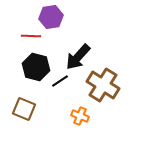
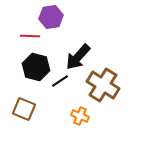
red line: moved 1 px left
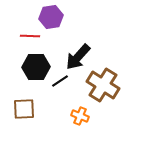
black hexagon: rotated 16 degrees counterclockwise
brown square: rotated 25 degrees counterclockwise
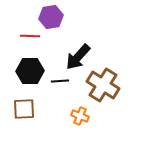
black hexagon: moved 6 px left, 4 px down
black line: rotated 30 degrees clockwise
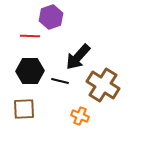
purple hexagon: rotated 10 degrees counterclockwise
black line: rotated 18 degrees clockwise
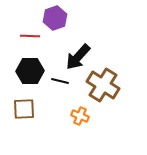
purple hexagon: moved 4 px right, 1 px down
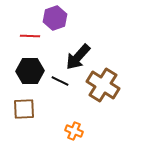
black line: rotated 12 degrees clockwise
orange cross: moved 6 px left, 15 px down
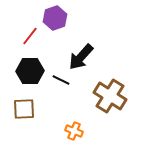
red line: rotated 54 degrees counterclockwise
black arrow: moved 3 px right
black line: moved 1 px right, 1 px up
brown cross: moved 7 px right, 11 px down
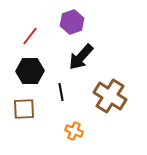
purple hexagon: moved 17 px right, 4 px down
black line: moved 12 px down; rotated 54 degrees clockwise
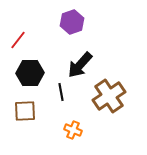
red line: moved 12 px left, 4 px down
black arrow: moved 1 px left, 8 px down
black hexagon: moved 2 px down
brown cross: moved 1 px left; rotated 24 degrees clockwise
brown square: moved 1 px right, 2 px down
orange cross: moved 1 px left, 1 px up
